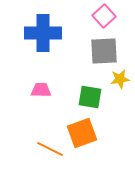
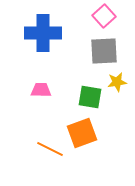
yellow star: moved 3 px left, 3 px down
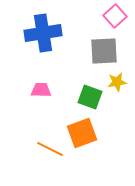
pink square: moved 11 px right
blue cross: rotated 9 degrees counterclockwise
green square: rotated 10 degrees clockwise
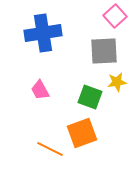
pink trapezoid: moved 1 px left; rotated 120 degrees counterclockwise
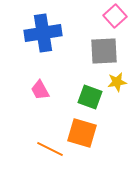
orange square: rotated 36 degrees clockwise
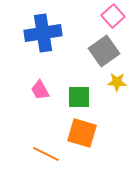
pink square: moved 2 px left
gray square: rotated 32 degrees counterclockwise
yellow star: rotated 12 degrees clockwise
green square: moved 11 px left; rotated 20 degrees counterclockwise
orange line: moved 4 px left, 5 px down
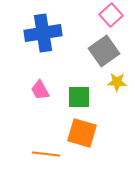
pink square: moved 2 px left, 1 px up
orange line: rotated 20 degrees counterclockwise
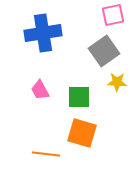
pink square: moved 2 px right; rotated 30 degrees clockwise
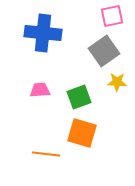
pink square: moved 1 px left, 1 px down
blue cross: rotated 15 degrees clockwise
pink trapezoid: rotated 115 degrees clockwise
green square: rotated 20 degrees counterclockwise
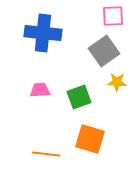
pink square: moved 1 px right; rotated 10 degrees clockwise
orange square: moved 8 px right, 6 px down
